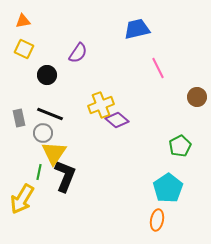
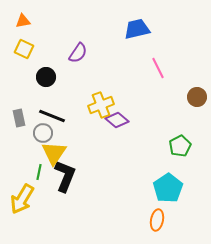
black circle: moved 1 px left, 2 px down
black line: moved 2 px right, 2 px down
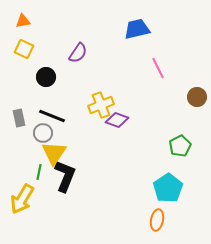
purple diamond: rotated 20 degrees counterclockwise
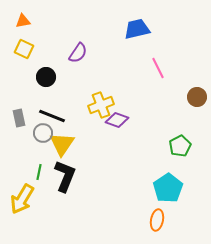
yellow triangle: moved 8 px right, 9 px up
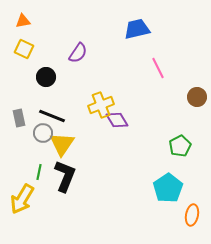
purple diamond: rotated 40 degrees clockwise
orange ellipse: moved 35 px right, 5 px up
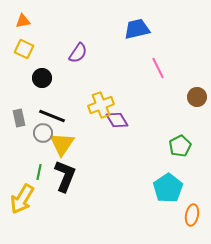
black circle: moved 4 px left, 1 px down
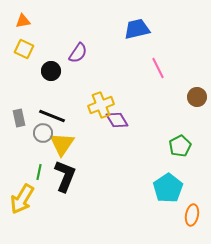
black circle: moved 9 px right, 7 px up
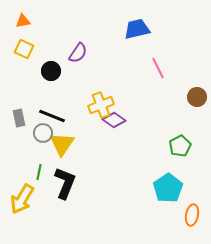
purple diamond: moved 3 px left; rotated 25 degrees counterclockwise
black L-shape: moved 7 px down
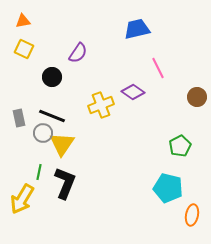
black circle: moved 1 px right, 6 px down
purple diamond: moved 19 px right, 28 px up
cyan pentagon: rotated 24 degrees counterclockwise
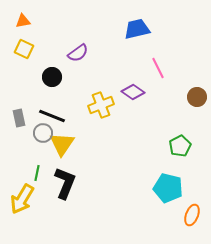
purple semicircle: rotated 20 degrees clockwise
green line: moved 2 px left, 1 px down
orange ellipse: rotated 10 degrees clockwise
